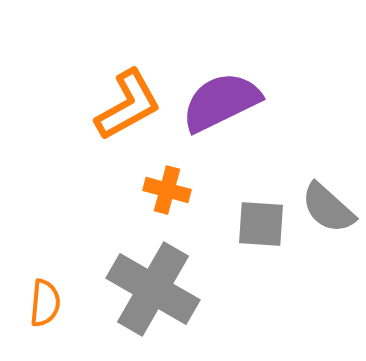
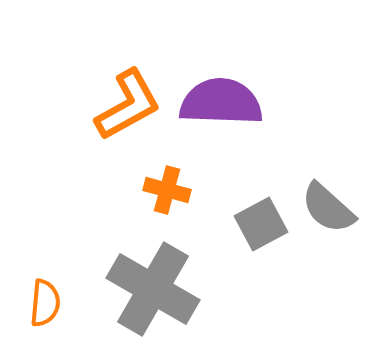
purple semicircle: rotated 28 degrees clockwise
gray square: rotated 32 degrees counterclockwise
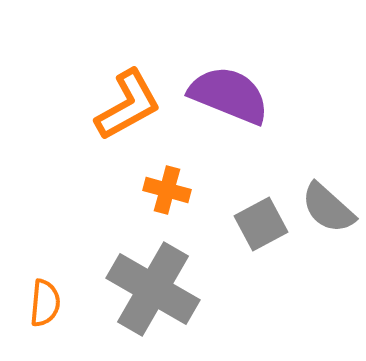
purple semicircle: moved 8 px right, 7 px up; rotated 20 degrees clockwise
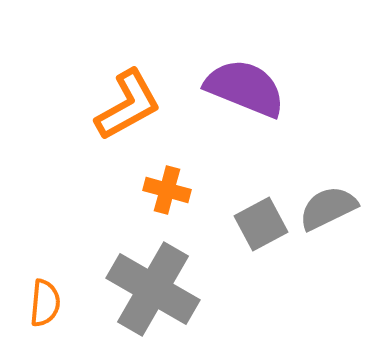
purple semicircle: moved 16 px right, 7 px up
gray semicircle: rotated 112 degrees clockwise
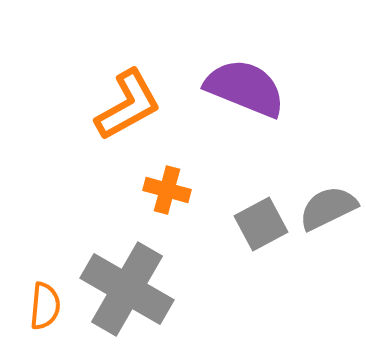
gray cross: moved 26 px left
orange semicircle: moved 3 px down
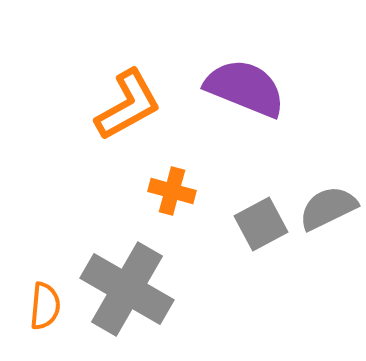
orange cross: moved 5 px right, 1 px down
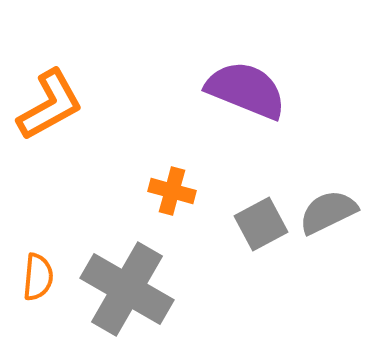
purple semicircle: moved 1 px right, 2 px down
orange L-shape: moved 78 px left
gray semicircle: moved 4 px down
orange semicircle: moved 7 px left, 29 px up
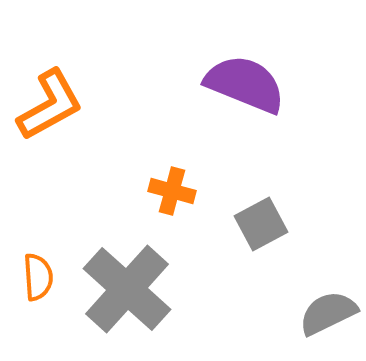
purple semicircle: moved 1 px left, 6 px up
gray semicircle: moved 101 px down
orange semicircle: rotated 9 degrees counterclockwise
gray cross: rotated 12 degrees clockwise
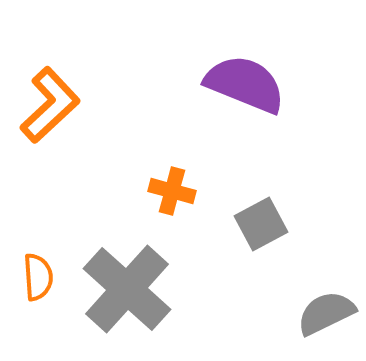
orange L-shape: rotated 14 degrees counterclockwise
gray semicircle: moved 2 px left
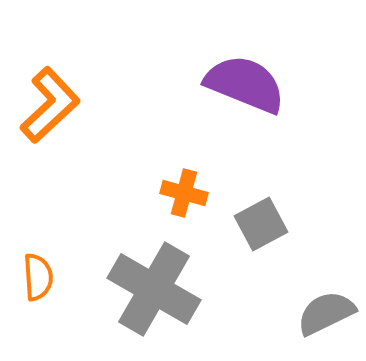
orange cross: moved 12 px right, 2 px down
gray cross: moved 27 px right; rotated 12 degrees counterclockwise
